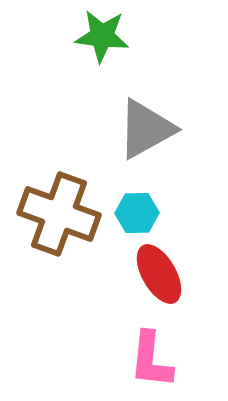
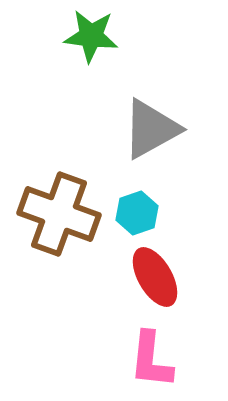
green star: moved 11 px left
gray triangle: moved 5 px right
cyan hexagon: rotated 18 degrees counterclockwise
red ellipse: moved 4 px left, 3 px down
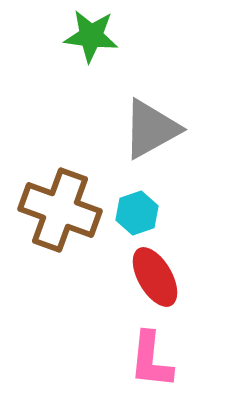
brown cross: moved 1 px right, 4 px up
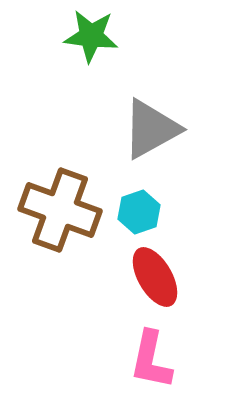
cyan hexagon: moved 2 px right, 1 px up
pink L-shape: rotated 6 degrees clockwise
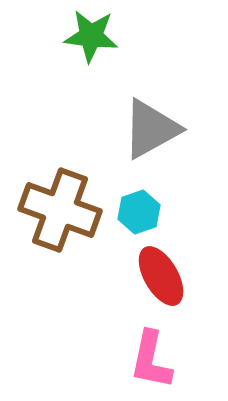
red ellipse: moved 6 px right, 1 px up
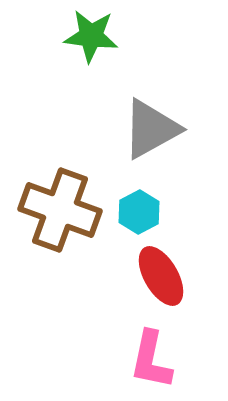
cyan hexagon: rotated 9 degrees counterclockwise
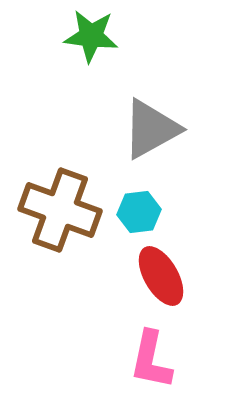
cyan hexagon: rotated 21 degrees clockwise
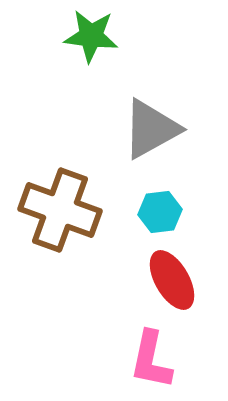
cyan hexagon: moved 21 px right
red ellipse: moved 11 px right, 4 px down
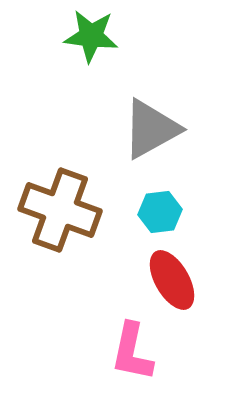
pink L-shape: moved 19 px left, 8 px up
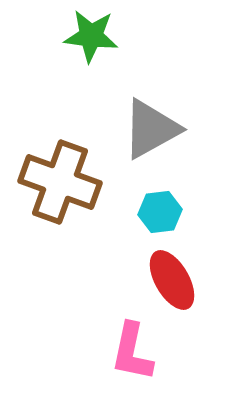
brown cross: moved 28 px up
